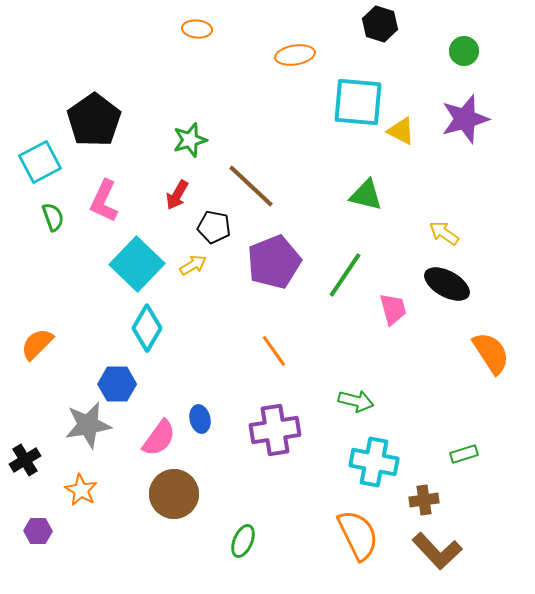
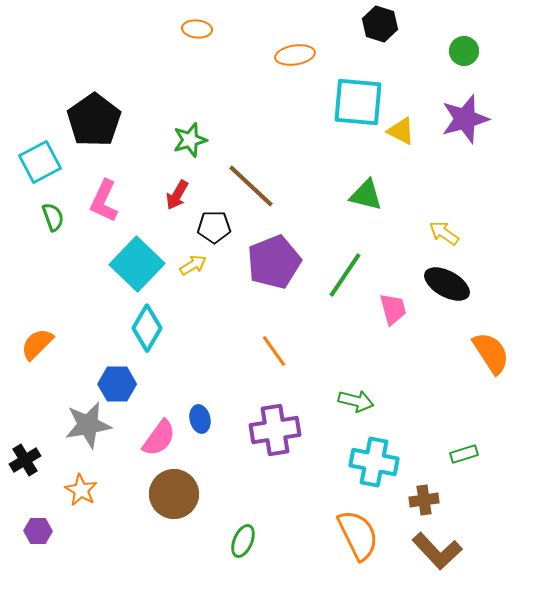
black pentagon at (214, 227): rotated 12 degrees counterclockwise
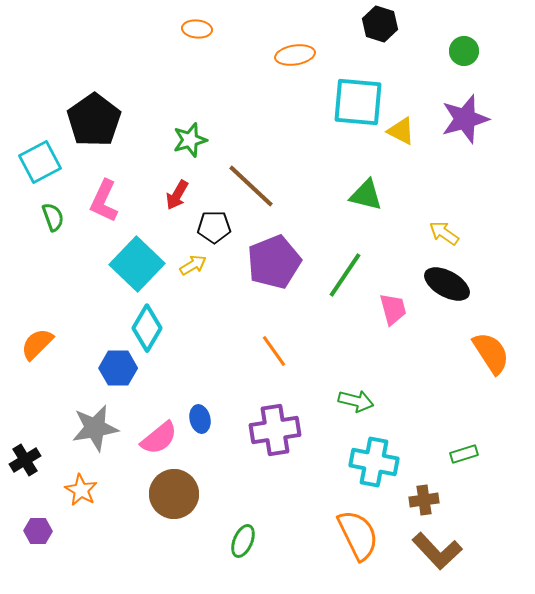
blue hexagon at (117, 384): moved 1 px right, 16 px up
gray star at (88, 425): moved 7 px right, 3 px down
pink semicircle at (159, 438): rotated 15 degrees clockwise
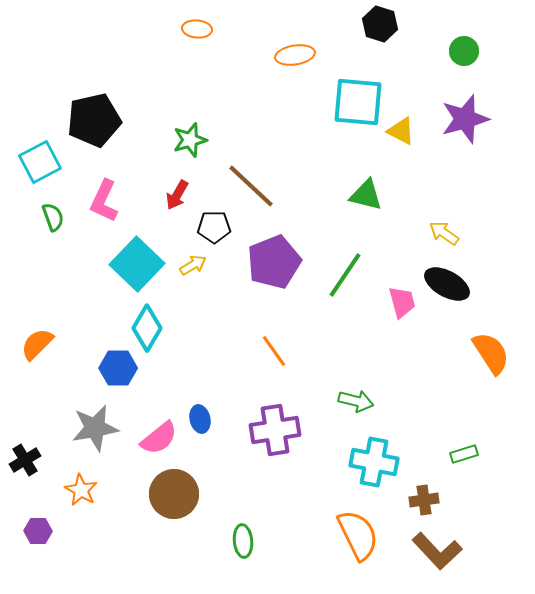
black pentagon at (94, 120): rotated 22 degrees clockwise
pink trapezoid at (393, 309): moved 9 px right, 7 px up
green ellipse at (243, 541): rotated 28 degrees counterclockwise
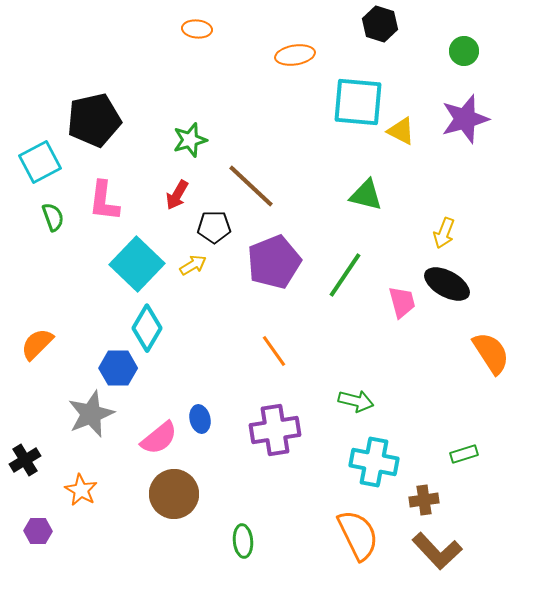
pink L-shape at (104, 201): rotated 18 degrees counterclockwise
yellow arrow at (444, 233): rotated 104 degrees counterclockwise
gray star at (95, 428): moved 4 px left, 14 px up; rotated 12 degrees counterclockwise
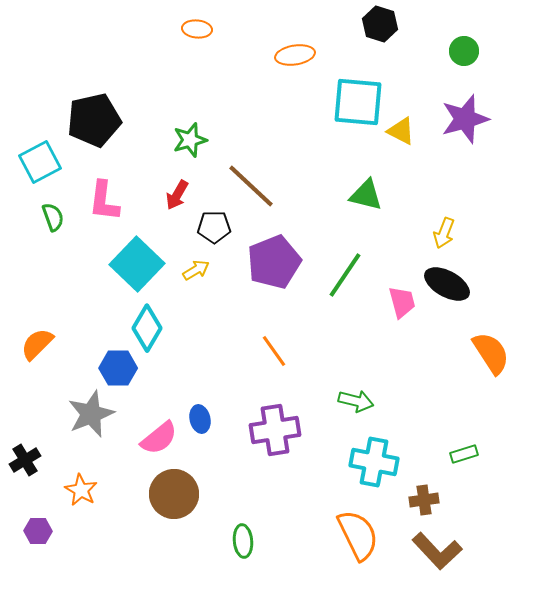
yellow arrow at (193, 265): moved 3 px right, 5 px down
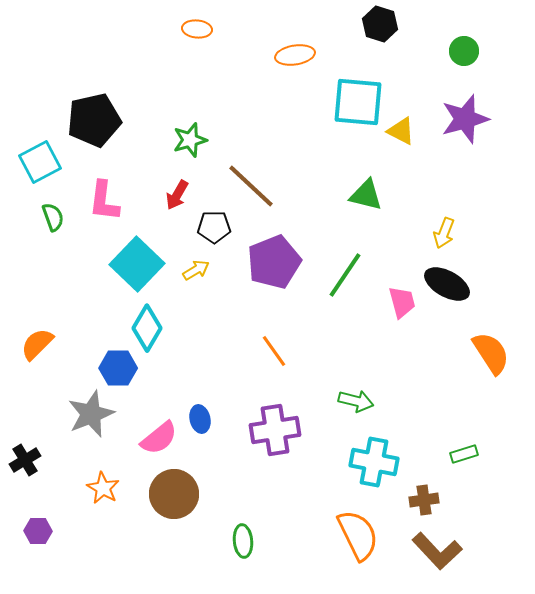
orange star at (81, 490): moved 22 px right, 2 px up
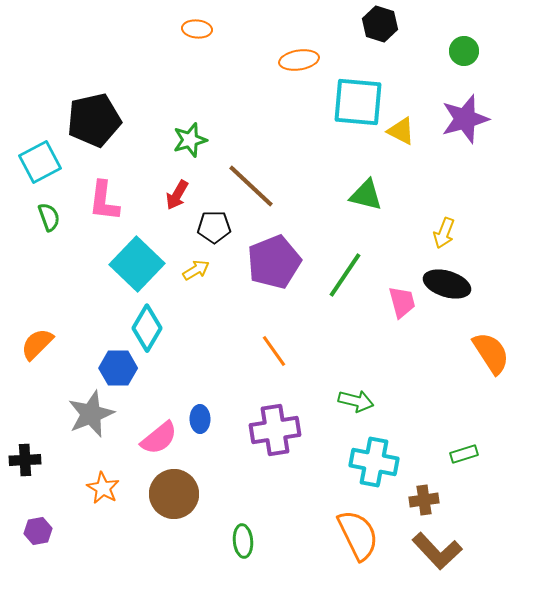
orange ellipse at (295, 55): moved 4 px right, 5 px down
green semicircle at (53, 217): moved 4 px left
black ellipse at (447, 284): rotated 12 degrees counterclockwise
blue ellipse at (200, 419): rotated 12 degrees clockwise
black cross at (25, 460): rotated 28 degrees clockwise
purple hexagon at (38, 531): rotated 12 degrees counterclockwise
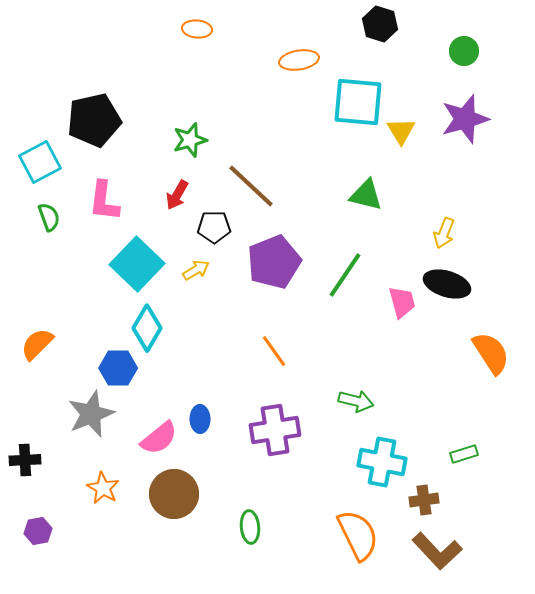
yellow triangle at (401, 131): rotated 32 degrees clockwise
cyan cross at (374, 462): moved 8 px right
green ellipse at (243, 541): moved 7 px right, 14 px up
